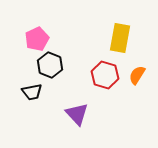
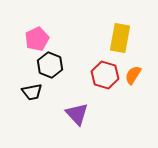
orange semicircle: moved 4 px left
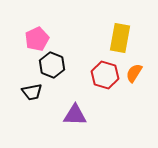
black hexagon: moved 2 px right
orange semicircle: moved 1 px right, 2 px up
purple triangle: moved 2 px left, 1 px down; rotated 45 degrees counterclockwise
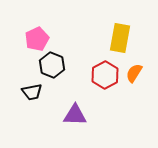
red hexagon: rotated 16 degrees clockwise
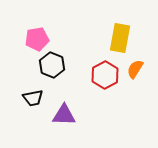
pink pentagon: rotated 15 degrees clockwise
orange semicircle: moved 1 px right, 4 px up
black trapezoid: moved 1 px right, 6 px down
purple triangle: moved 11 px left
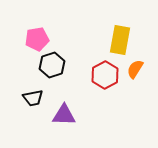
yellow rectangle: moved 2 px down
black hexagon: rotated 20 degrees clockwise
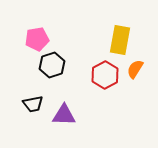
black trapezoid: moved 6 px down
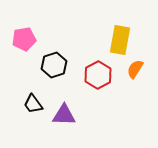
pink pentagon: moved 13 px left
black hexagon: moved 2 px right
red hexagon: moved 7 px left
black trapezoid: rotated 65 degrees clockwise
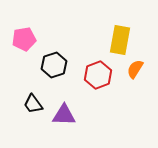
red hexagon: rotated 8 degrees clockwise
